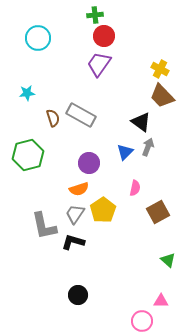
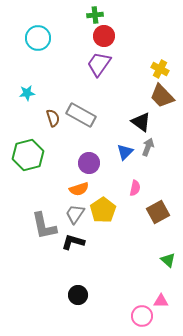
pink circle: moved 5 px up
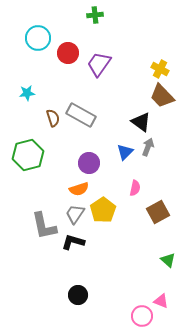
red circle: moved 36 px left, 17 px down
pink triangle: rotated 21 degrees clockwise
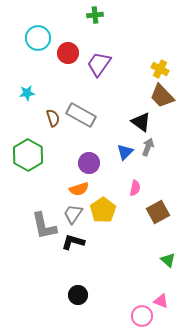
green hexagon: rotated 16 degrees counterclockwise
gray trapezoid: moved 2 px left
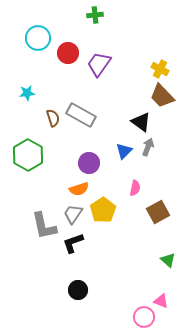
blue triangle: moved 1 px left, 1 px up
black L-shape: moved 1 px down; rotated 35 degrees counterclockwise
black circle: moved 5 px up
pink circle: moved 2 px right, 1 px down
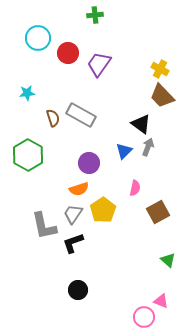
black triangle: moved 2 px down
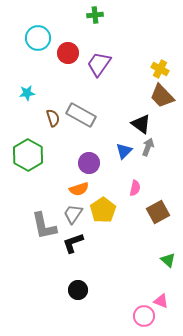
pink circle: moved 1 px up
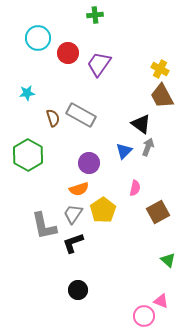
brown trapezoid: rotated 16 degrees clockwise
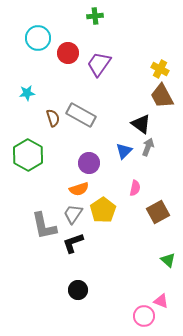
green cross: moved 1 px down
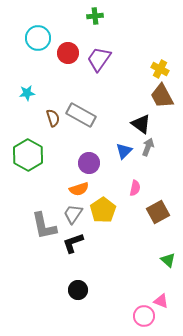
purple trapezoid: moved 5 px up
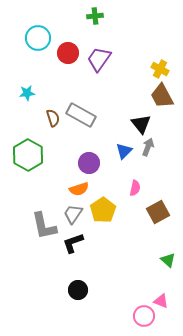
black triangle: rotated 15 degrees clockwise
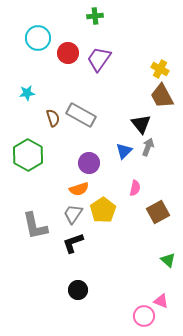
gray L-shape: moved 9 px left
